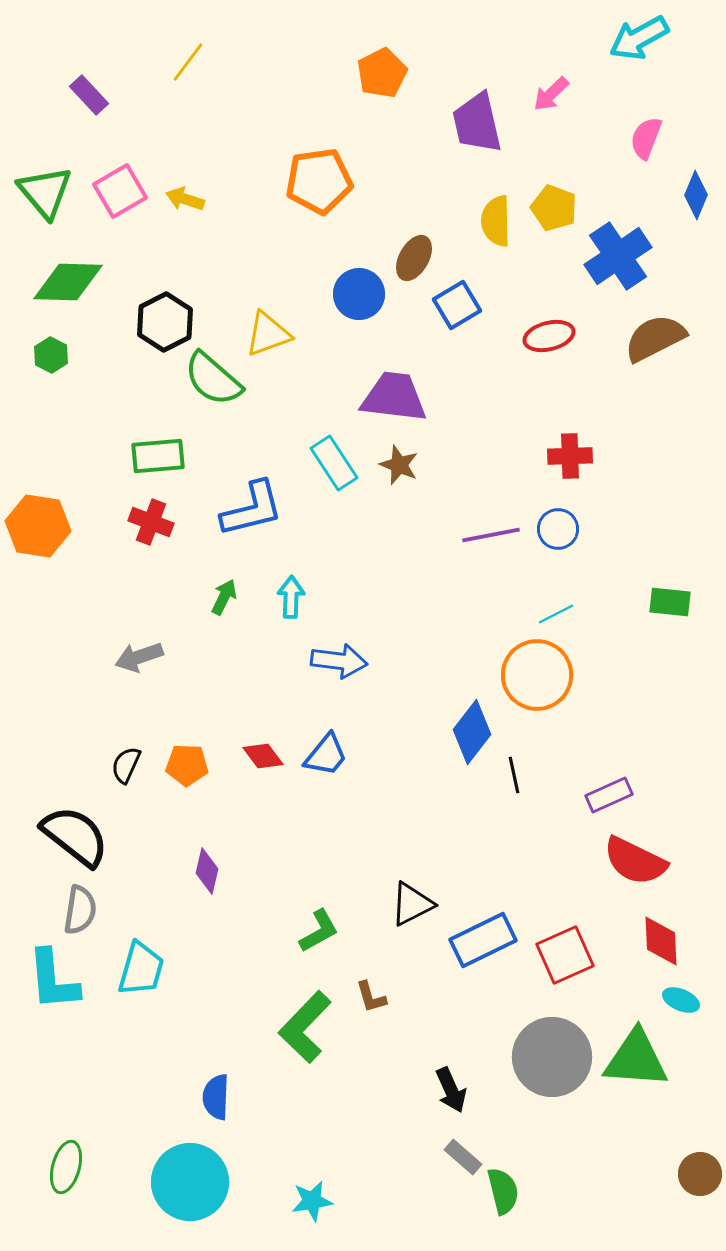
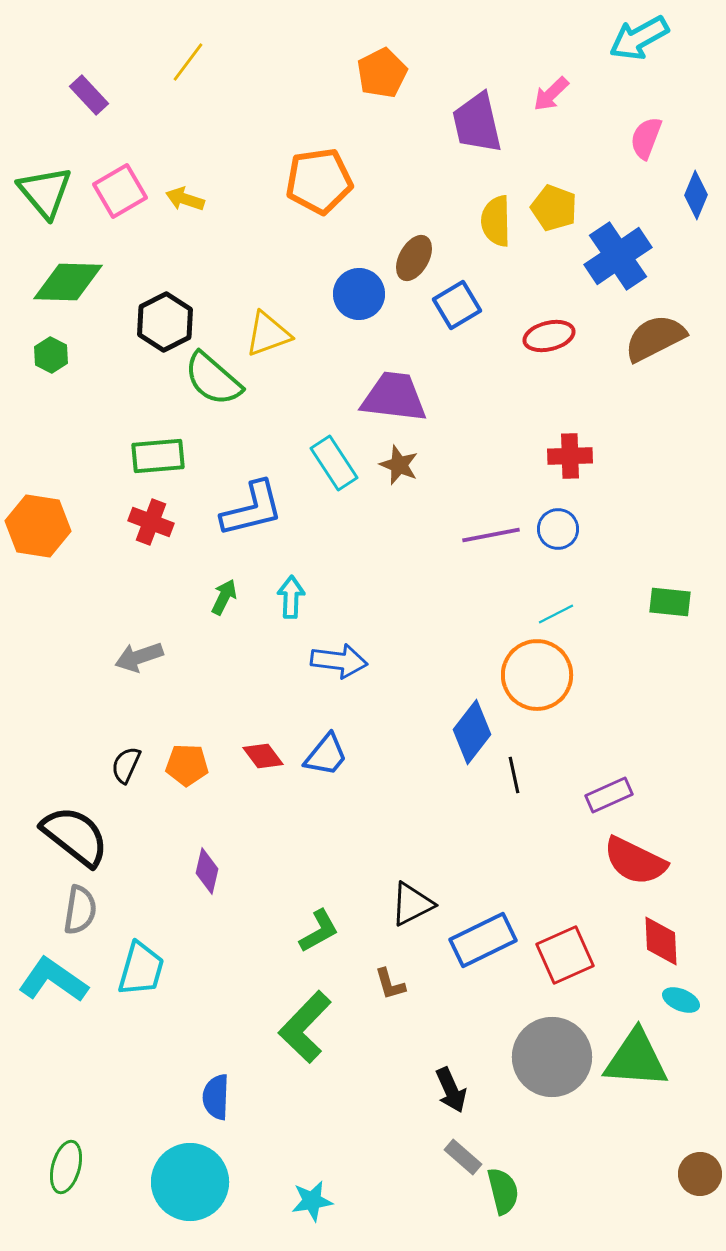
cyan L-shape at (53, 980): rotated 130 degrees clockwise
brown L-shape at (371, 997): moved 19 px right, 13 px up
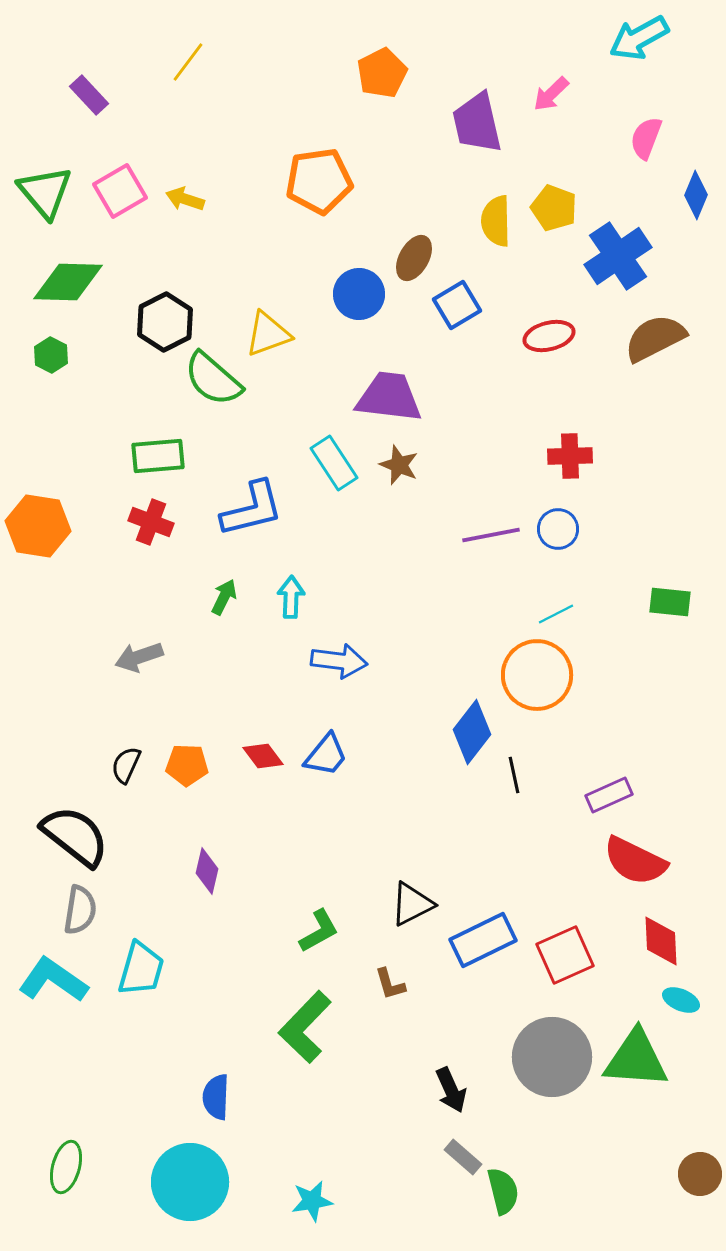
purple trapezoid at (394, 397): moved 5 px left
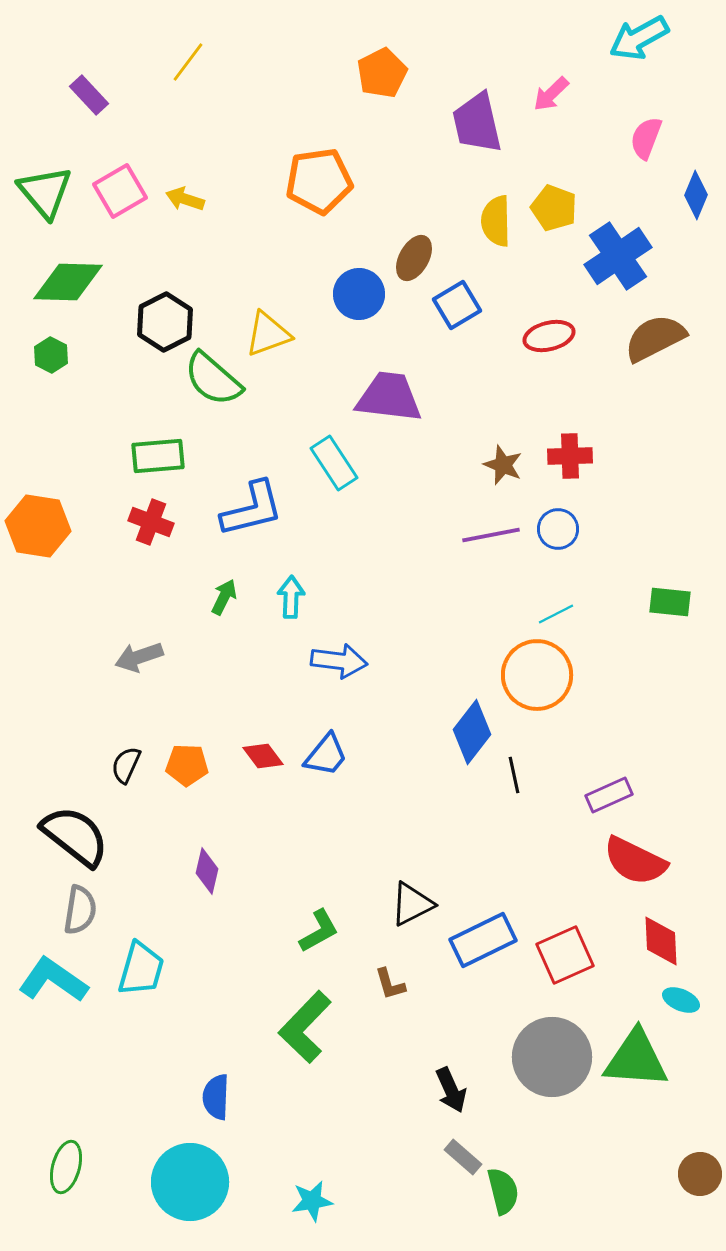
brown star at (399, 465): moved 104 px right
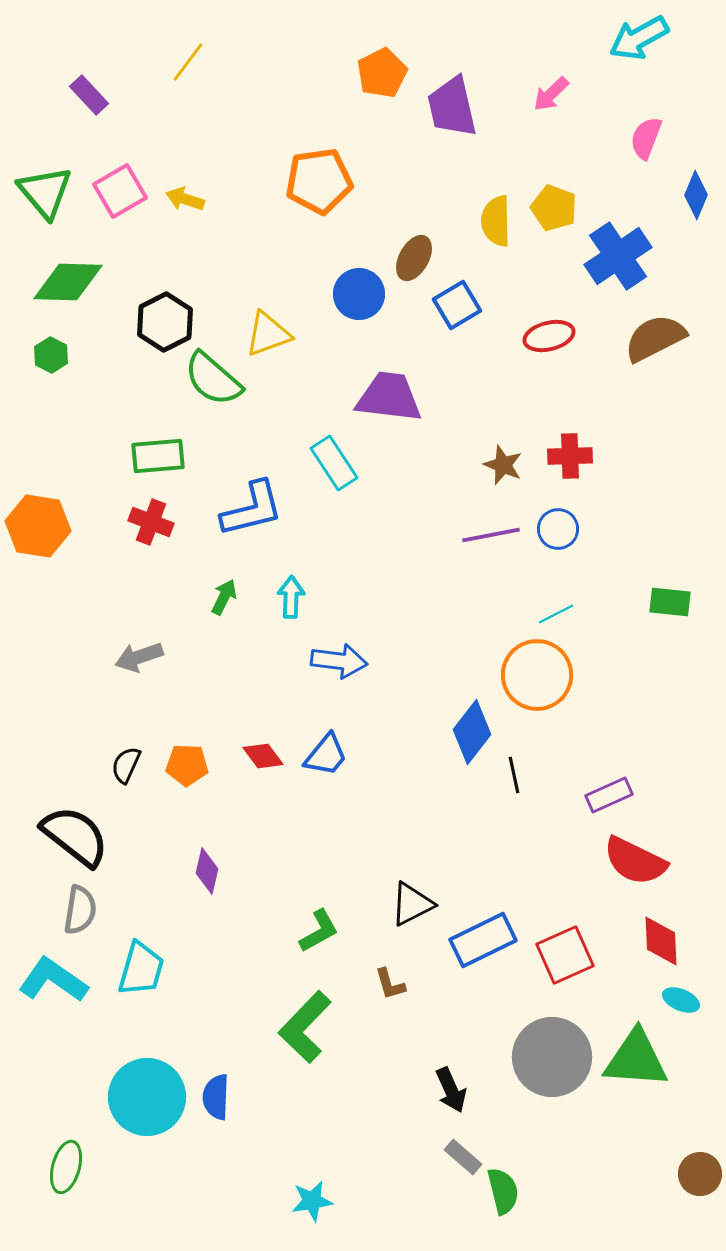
purple trapezoid at (477, 123): moved 25 px left, 16 px up
cyan circle at (190, 1182): moved 43 px left, 85 px up
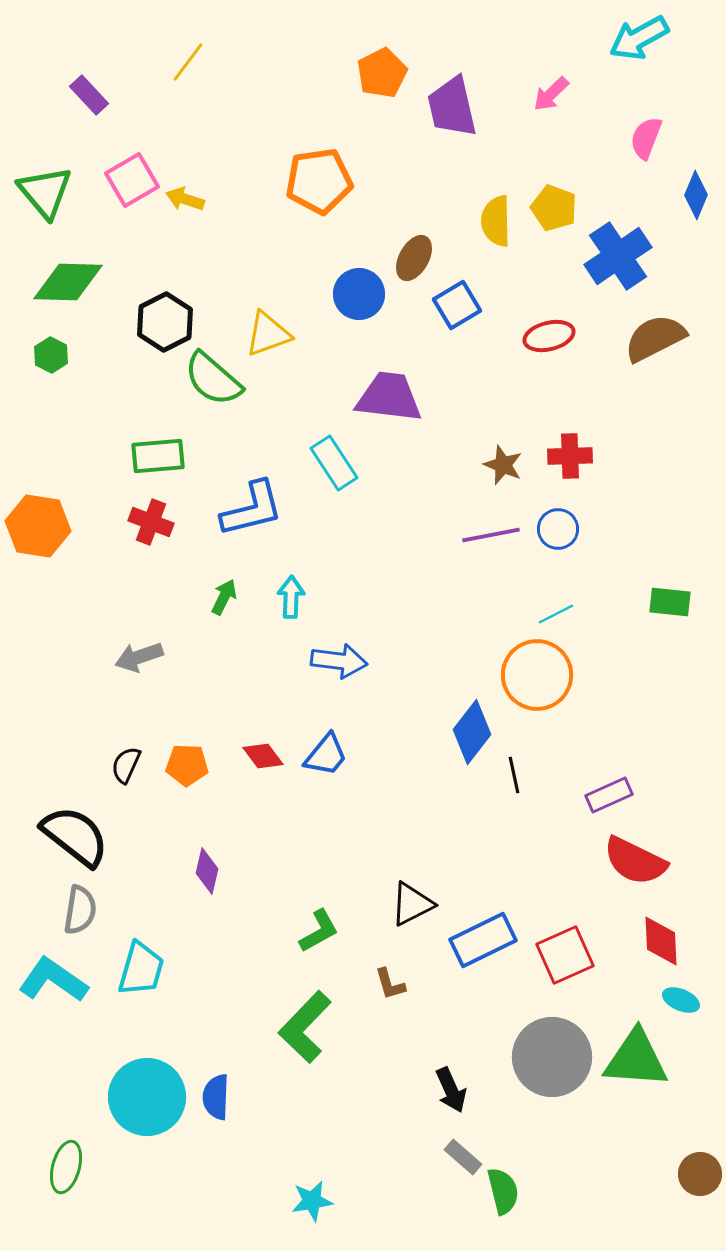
pink square at (120, 191): moved 12 px right, 11 px up
